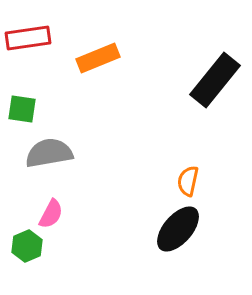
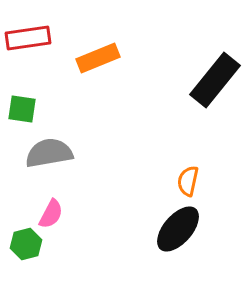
green hexagon: moved 1 px left, 2 px up; rotated 8 degrees clockwise
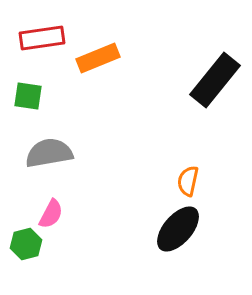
red rectangle: moved 14 px right
green square: moved 6 px right, 13 px up
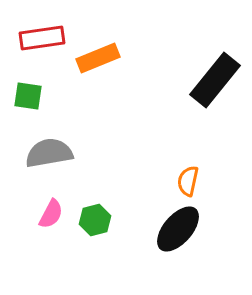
green hexagon: moved 69 px right, 24 px up
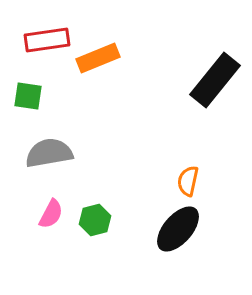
red rectangle: moved 5 px right, 2 px down
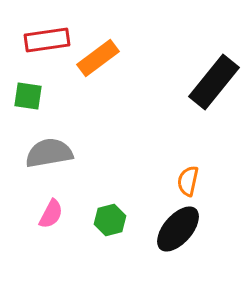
orange rectangle: rotated 15 degrees counterclockwise
black rectangle: moved 1 px left, 2 px down
green hexagon: moved 15 px right
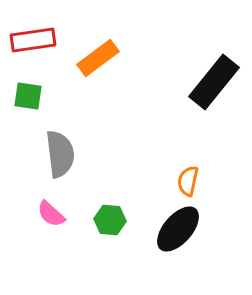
red rectangle: moved 14 px left
gray semicircle: moved 11 px right, 1 px down; rotated 93 degrees clockwise
pink semicircle: rotated 104 degrees clockwise
green hexagon: rotated 20 degrees clockwise
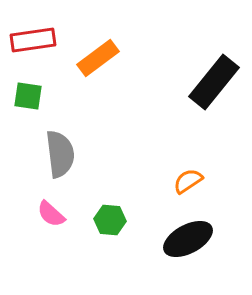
orange semicircle: rotated 44 degrees clockwise
black ellipse: moved 10 px right, 10 px down; rotated 21 degrees clockwise
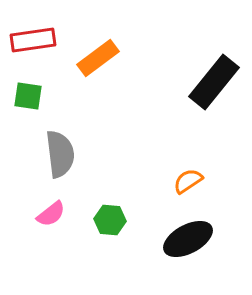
pink semicircle: rotated 80 degrees counterclockwise
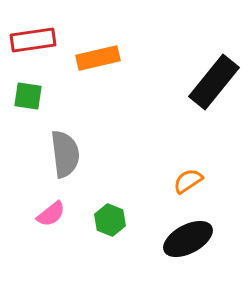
orange rectangle: rotated 24 degrees clockwise
gray semicircle: moved 5 px right
green hexagon: rotated 16 degrees clockwise
